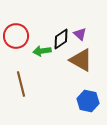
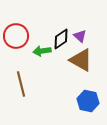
purple triangle: moved 2 px down
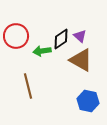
brown line: moved 7 px right, 2 px down
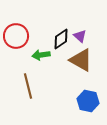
green arrow: moved 1 px left, 4 px down
